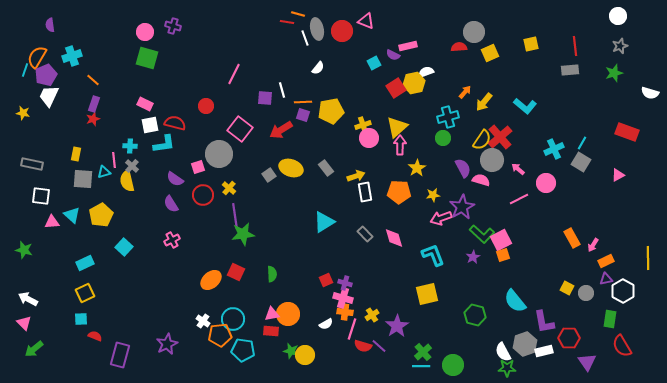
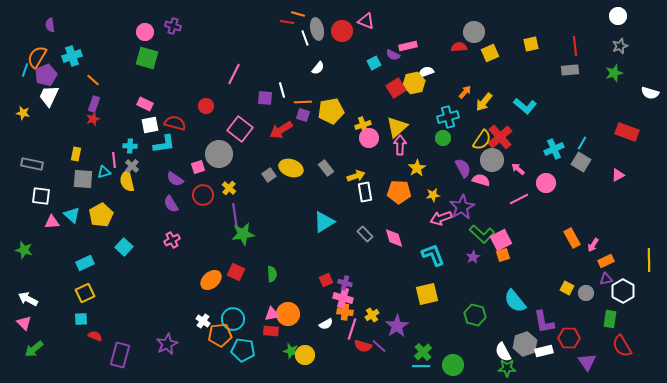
yellow line at (648, 258): moved 1 px right, 2 px down
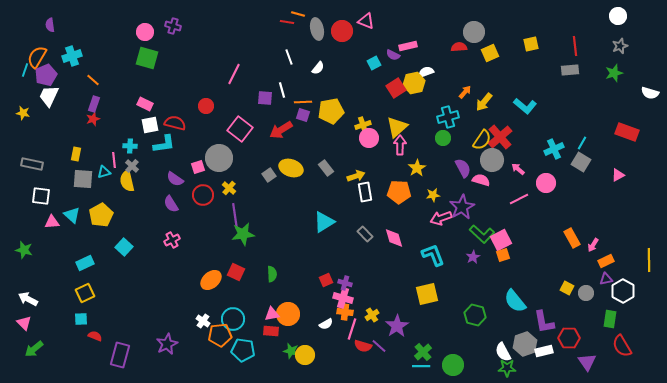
white line at (305, 38): moved 16 px left, 19 px down
gray circle at (219, 154): moved 4 px down
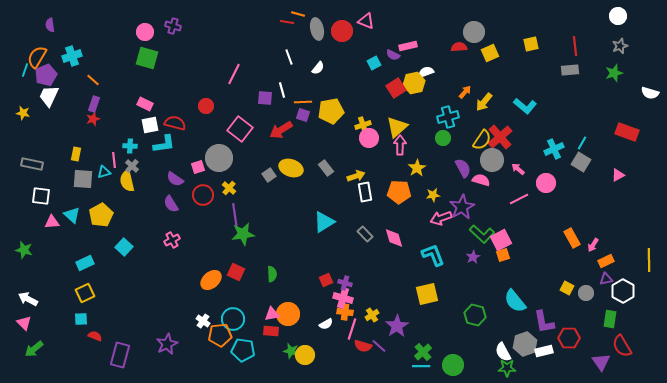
purple triangle at (587, 362): moved 14 px right
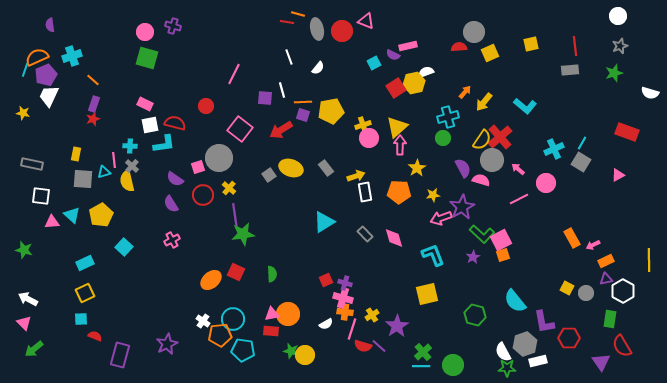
orange semicircle at (37, 57): rotated 35 degrees clockwise
pink arrow at (593, 245): rotated 32 degrees clockwise
white rectangle at (544, 351): moved 6 px left, 10 px down
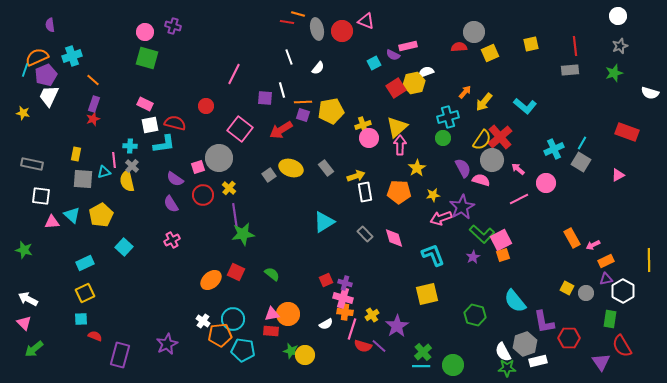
green semicircle at (272, 274): rotated 49 degrees counterclockwise
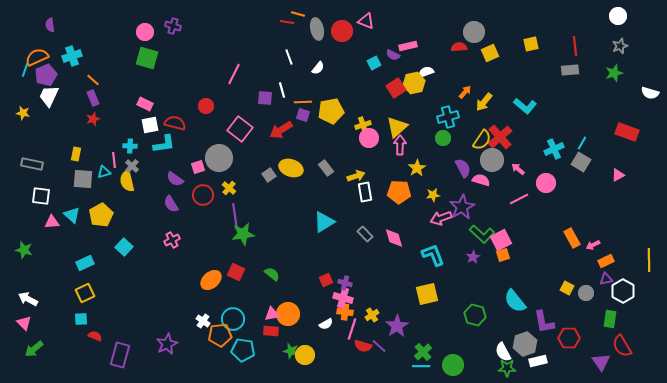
purple rectangle at (94, 104): moved 1 px left, 6 px up; rotated 42 degrees counterclockwise
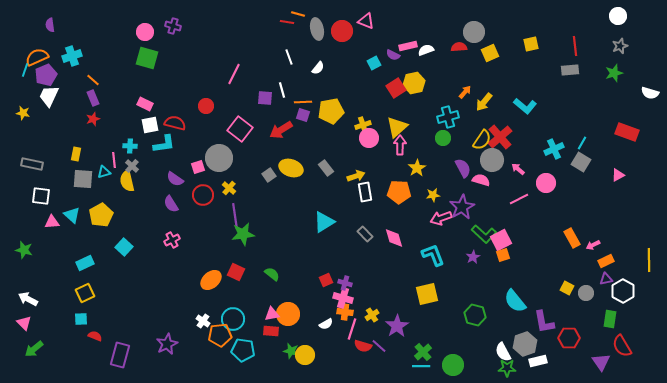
white semicircle at (426, 72): moved 22 px up
green L-shape at (482, 234): moved 2 px right
